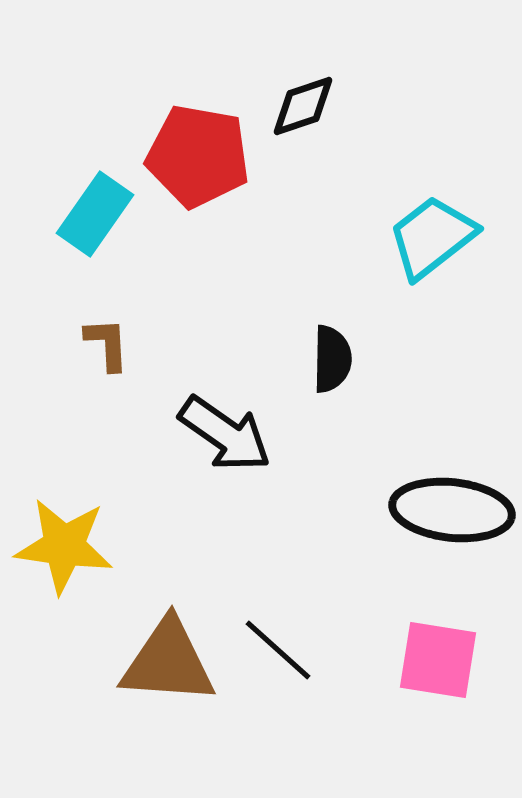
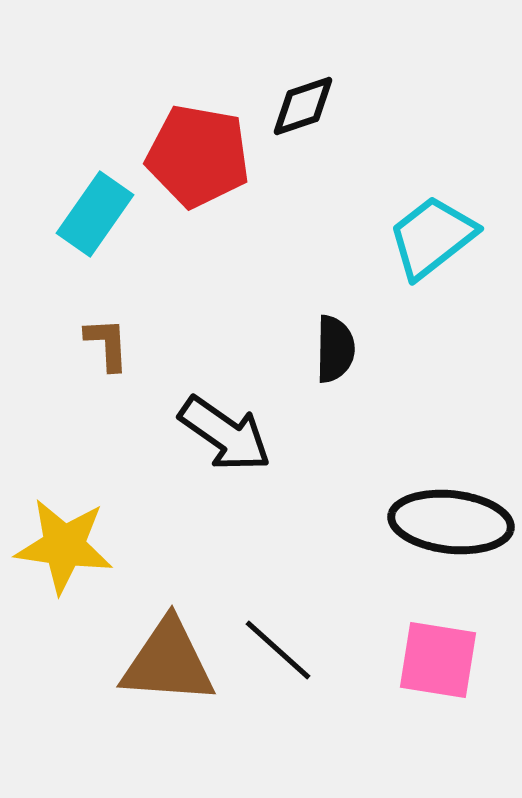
black semicircle: moved 3 px right, 10 px up
black ellipse: moved 1 px left, 12 px down
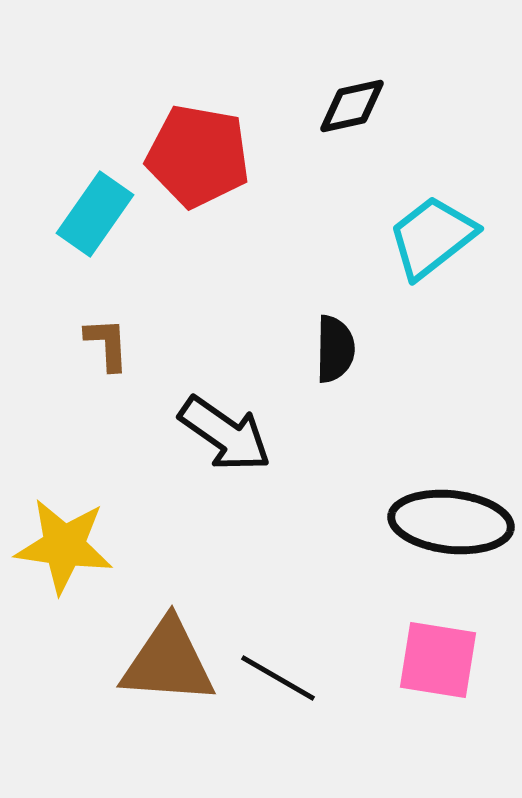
black diamond: moved 49 px right; rotated 6 degrees clockwise
black line: moved 28 px down; rotated 12 degrees counterclockwise
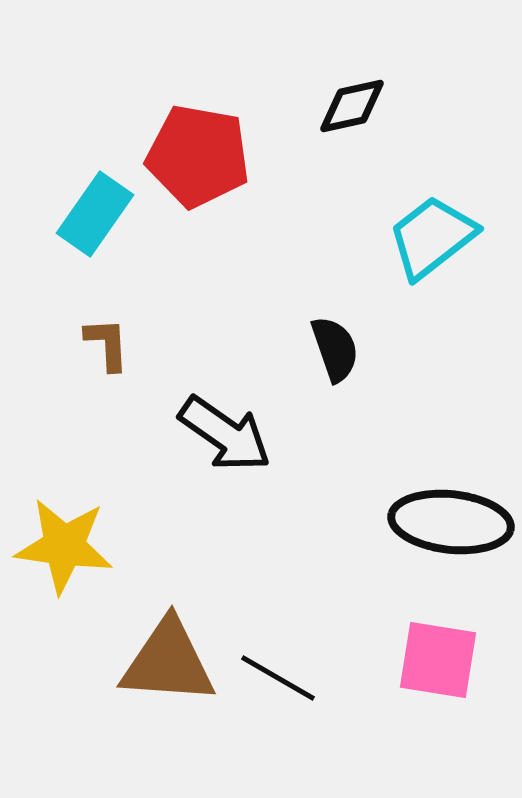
black semicircle: rotated 20 degrees counterclockwise
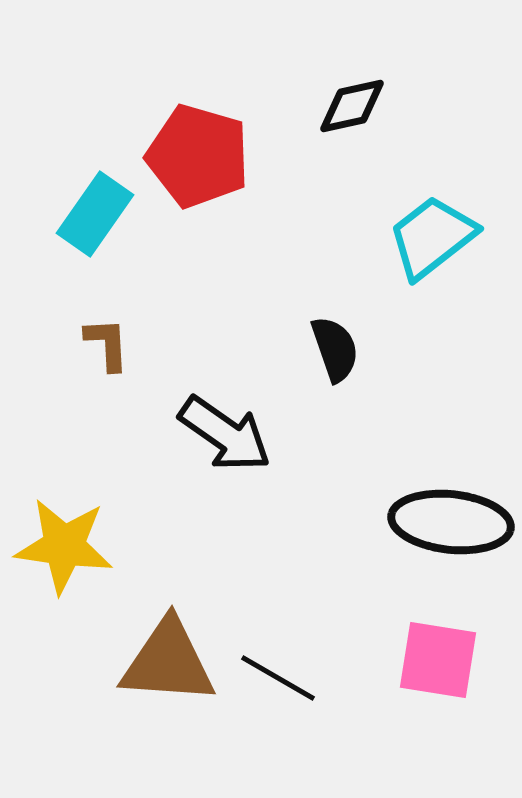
red pentagon: rotated 6 degrees clockwise
